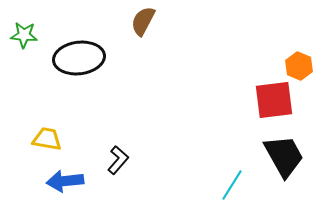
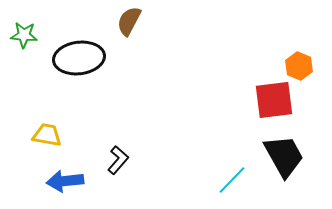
brown semicircle: moved 14 px left
yellow trapezoid: moved 4 px up
cyan line: moved 5 px up; rotated 12 degrees clockwise
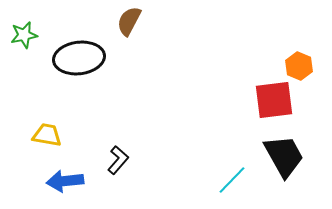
green star: rotated 16 degrees counterclockwise
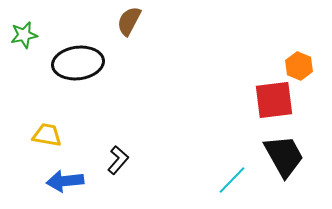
black ellipse: moved 1 px left, 5 px down
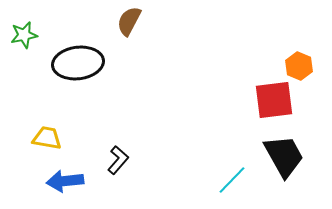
yellow trapezoid: moved 3 px down
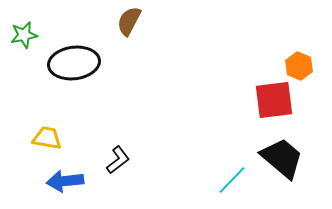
black ellipse: moved 4 px left
black trapezoid: moved 2 px left, 2 px down; rotated 21 degrees counterclockwise
black L-shape: rotated 12 degrees clockwise
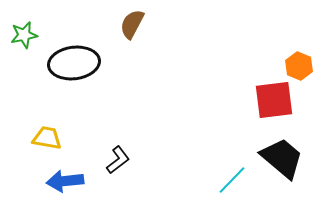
brown semicircle: moved 3 px right, 3 px down
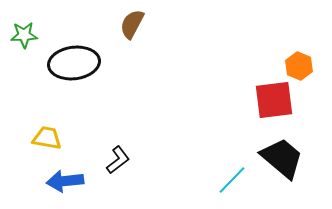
green star: rotated 8 degrees clockwise
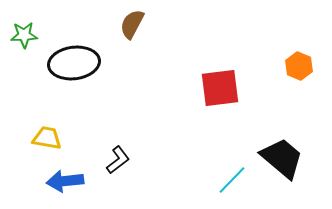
red square: moved 54 px left, 12 px up
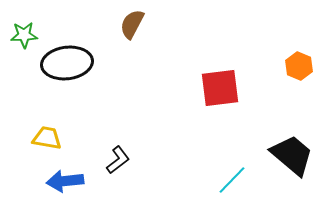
black ellipse: moved 7 px left
black trapezoid: moved 10 px right, 3 px up
